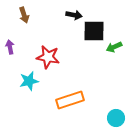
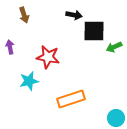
orange rectangle: moved 1 px right, 1 px up
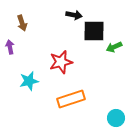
brown arrow: moved 2 px left, 8 px down
red star: moved 13 px right, 5 px down; rotated 25 degrees counterclockwise
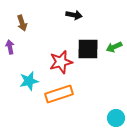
black square: moved 6 px left, 18 px down
orange rectangle: moved 12 px left, 5 px up
